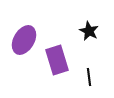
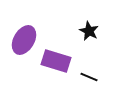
purple rectangle: moved 1 px left, 1 px down; rotated 56 degrees counterclockwise
black line: rotated 60 degrees counterclockwise
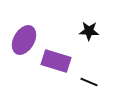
black star: rotated 24 degrees counterclockwise
black line: moved 5 px down
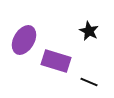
black star: rotated 24 degrees clockwise
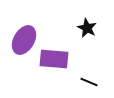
black star: moved 2 px left, 3 px up
purple rectangle: moved 2 px left, 2 px up; rotated 12 degrees counterclockwise
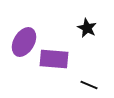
purple ellipse: moved 2 px down
black line: moved 3 px down
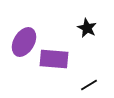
black line: rotated 54 degrees counterclockwise
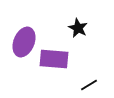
black star: moved 9 px left
purple ellipse: rotated 8 degrees counterclockwise
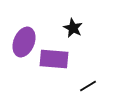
black star: moved 5 px left
black line: moved 1 px left, 1 px down
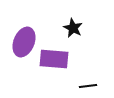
black line: rotated 24 degrees clockwise
